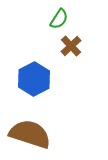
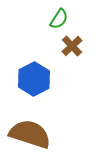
brown cross: moved 1 px right
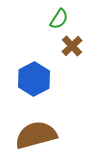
brown semicircle: moved 6 px right, 1 px down; rotated 33 degrees counterclockwise
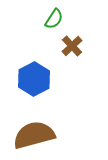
green semicircle: moved 5 px left
brown semicircle: moved 2 px left
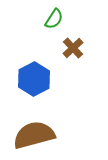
brown cross: moved 1 px right, 2 px down
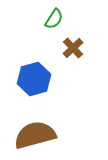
blue hexagon: rotated 12 degrees clockwise
brown semicircle: moved 1 px right
